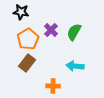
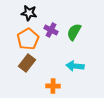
black star: moved 8 px right, 1 px down
purple cross: rotated 16 degrees counterclockwise
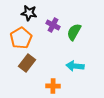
purple cross: moved 2 px right, 5 px up
orange pentagon: moved 7 px left, 1 px up
